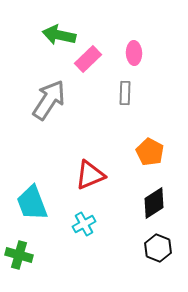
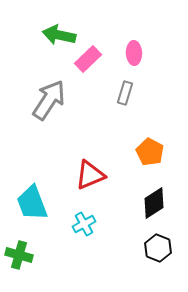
gray rectangle: rotated 15 degrees clockwise
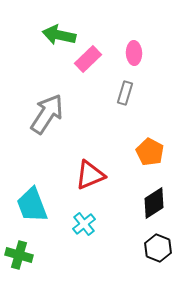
gray arrow: moved 2 px left, 14 px down
cyan trapezoid: moved 2 px down
cyan cross: rotated 10 degrees counterclockwise
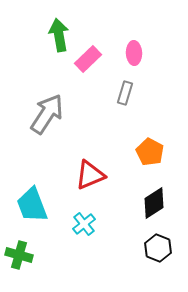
green arrow: rotated 68 degrees clockwise
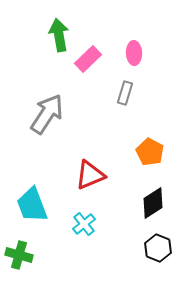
black diamond: moved 1 px left
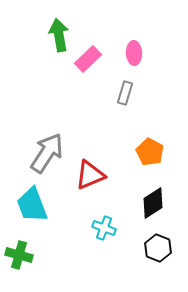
gray arrow: moved 39 px down
cyan cross: moved 20 px right, 4 px down; rotated 30 degrees counterclockwise
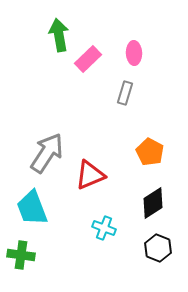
cyan trapezoid: moved 3 px down
green cross: moved 2 px right; rotated 8 degrees counterclockwise
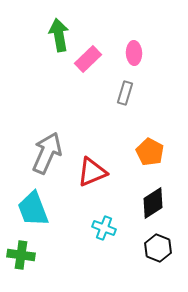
gray arrow: rotated 9 degrees counterclockwise
red triangle: moved 2 px right, 3 px up
cyan trapezoid: moved 1 px right, 1 px down
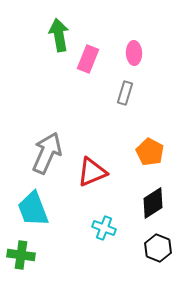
pink rectangle: rotated 24 degrees counterclockwise
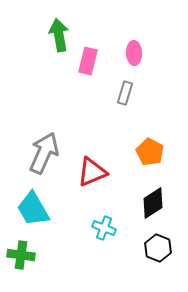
pink rectangle: moved 2 px down; rotated 8 degrees counterclockwise
gray arrow: moved 3 px left
cyan trapezoid: rotated 9 degrees counterclockwise
